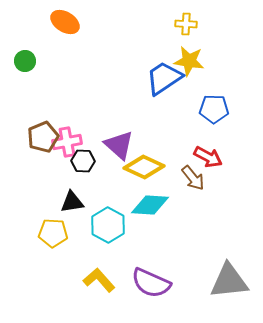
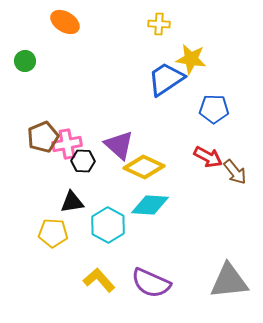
yellow cross: moved 27 px left
yellow star: moved 2 px right, 2 px up
blue trapezoid: moved 2 px right, 1 px down
pink cross: moved 2 px down
brown arrow: moved 42 px right, 6 px up
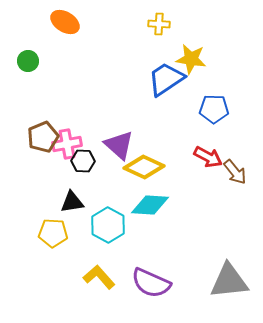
green circle: moved 3 px right
yellow L-shape: moved 3 px up
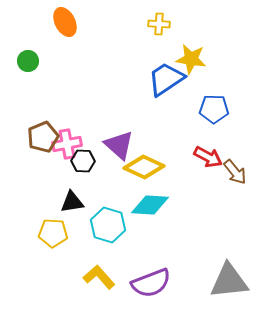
orange ellipse: rotated 32 degrees clockwise
cyan hexagon: rotated 12 degrees counterclockwise
purple semicircle: rotated 45 degrees counterclockwise
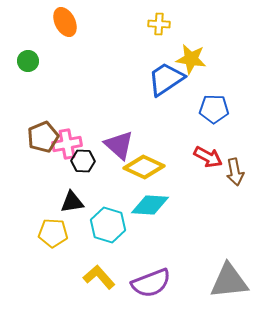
brown arrow: rotated 28 degrees clockwise
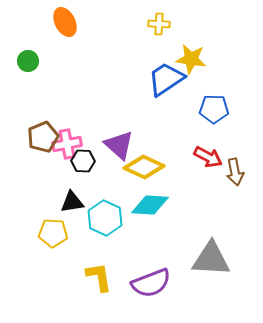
cyan hexagon: moved 3 px left, 7 px up; rotated 8 degrees clockwise
yellow L-shape: rotated 32 degrees clockwise
gray triangle: moved 18 px left, 22 px up; rotated 9 degrees clockwise
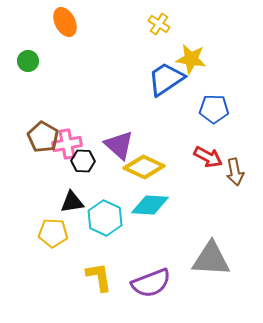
yellow cross: rotated 30 degrees clockwise
brown pentagon: rotated 20 degrees counterclockwise
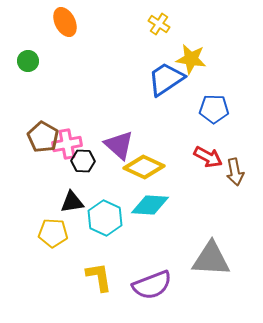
purple semicircle: moved 1 px right, 2 px down
